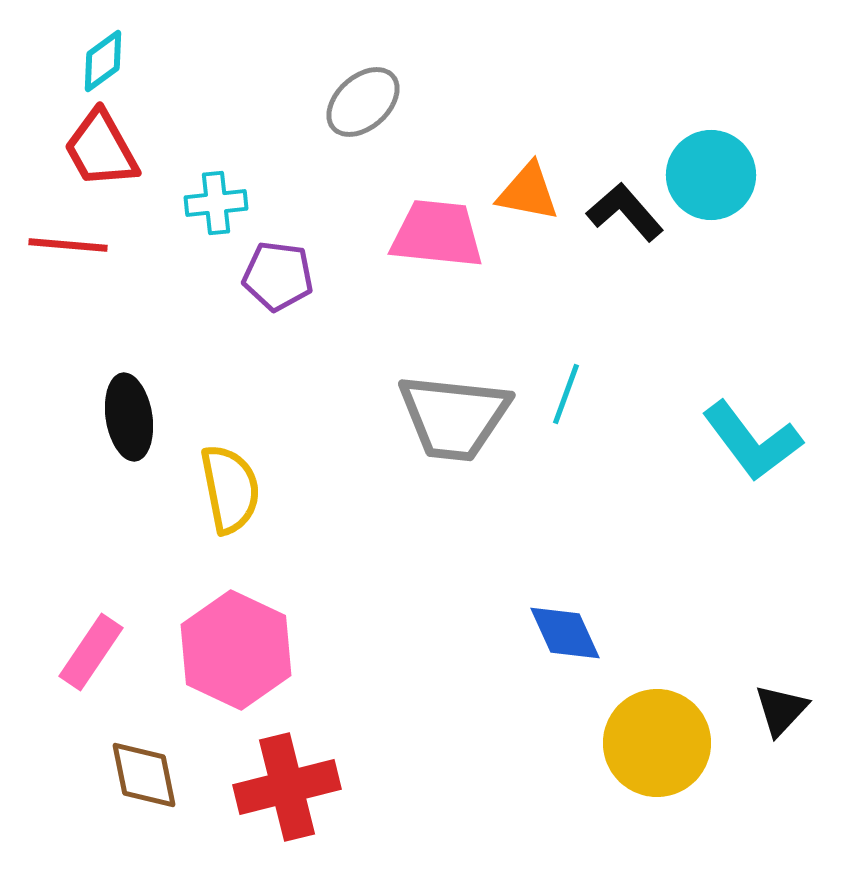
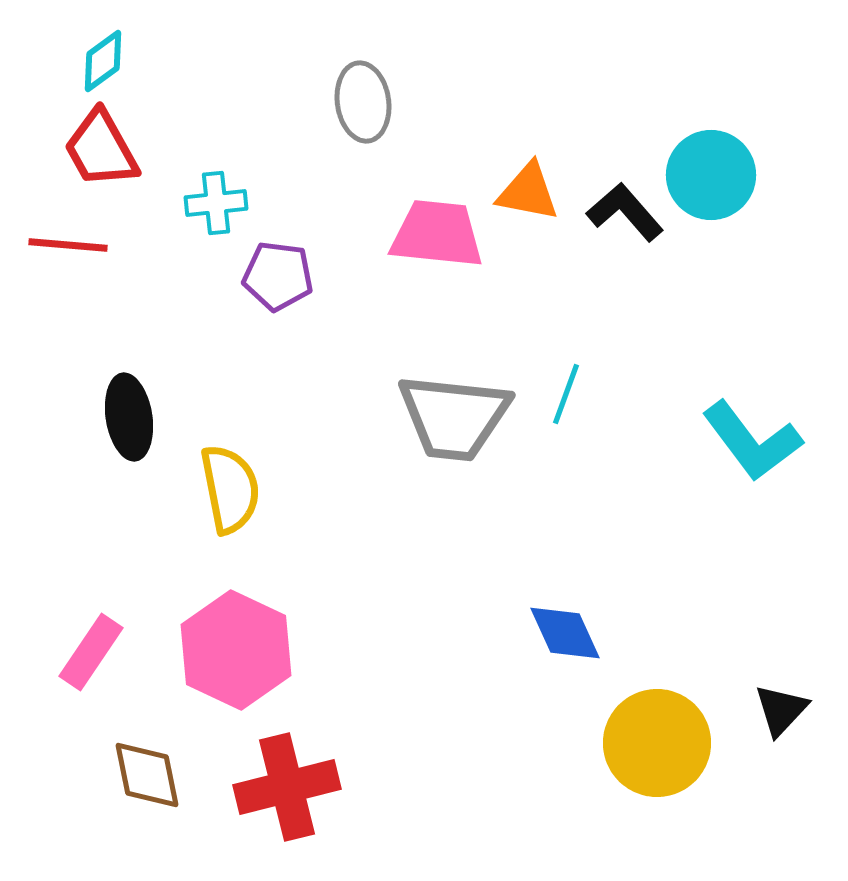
gray ellipse: rotated 56 degrees counterclockwise
brown diamond: moved 3 px right
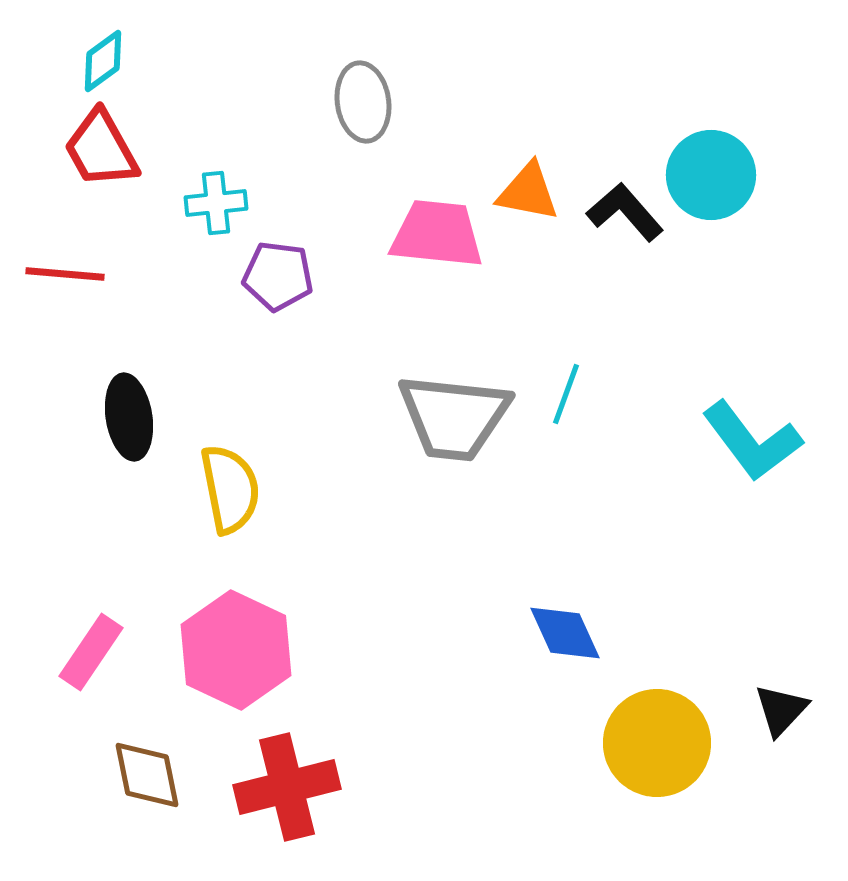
red line: moved 3 px left, 29 px down
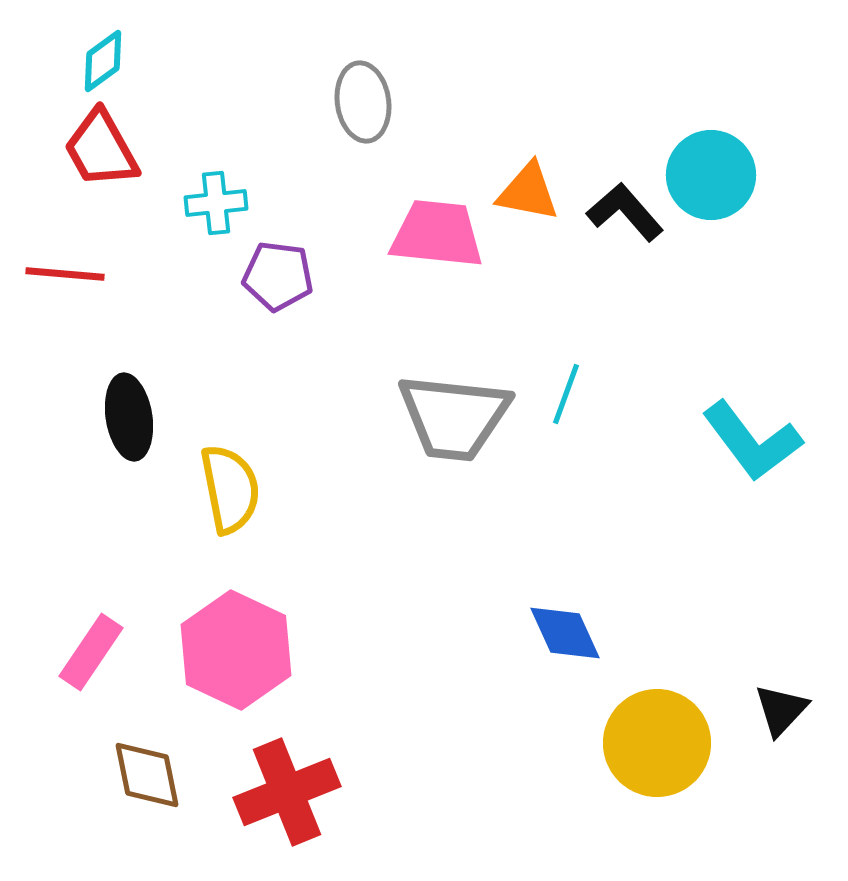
red cross: moved 5 px down; rotated 8 degrees counterclockwise
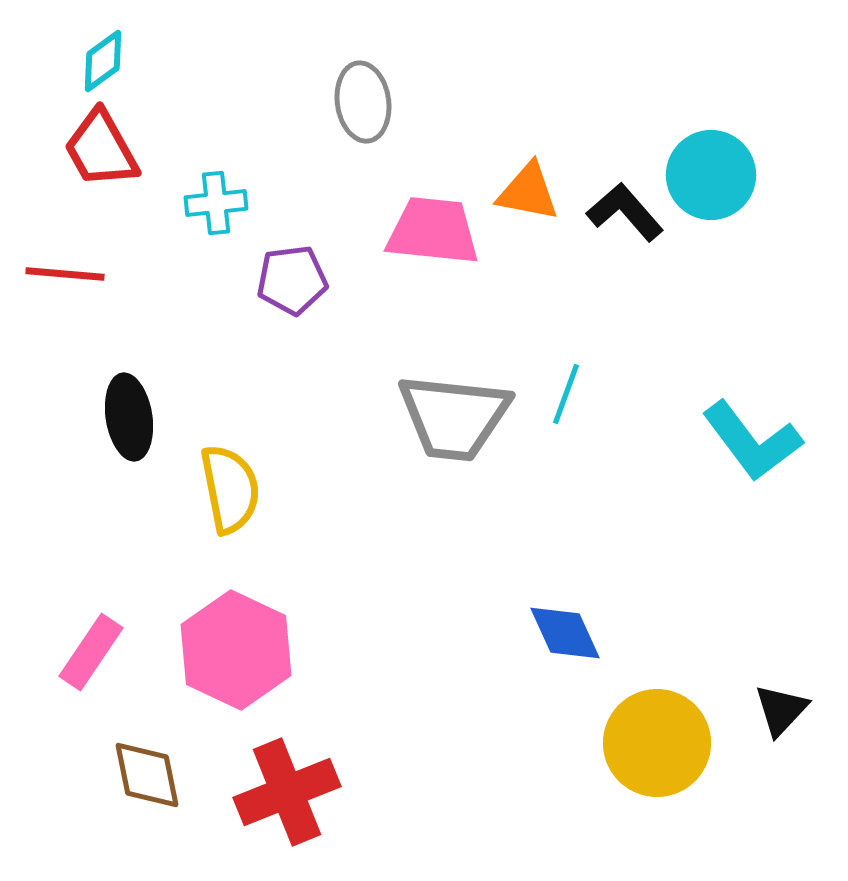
pink trapezoid: moved 4 px left, 3 px up
purple pentagon: moved 14 px right, 4 px down; rotated 14 degrees counterclockwise
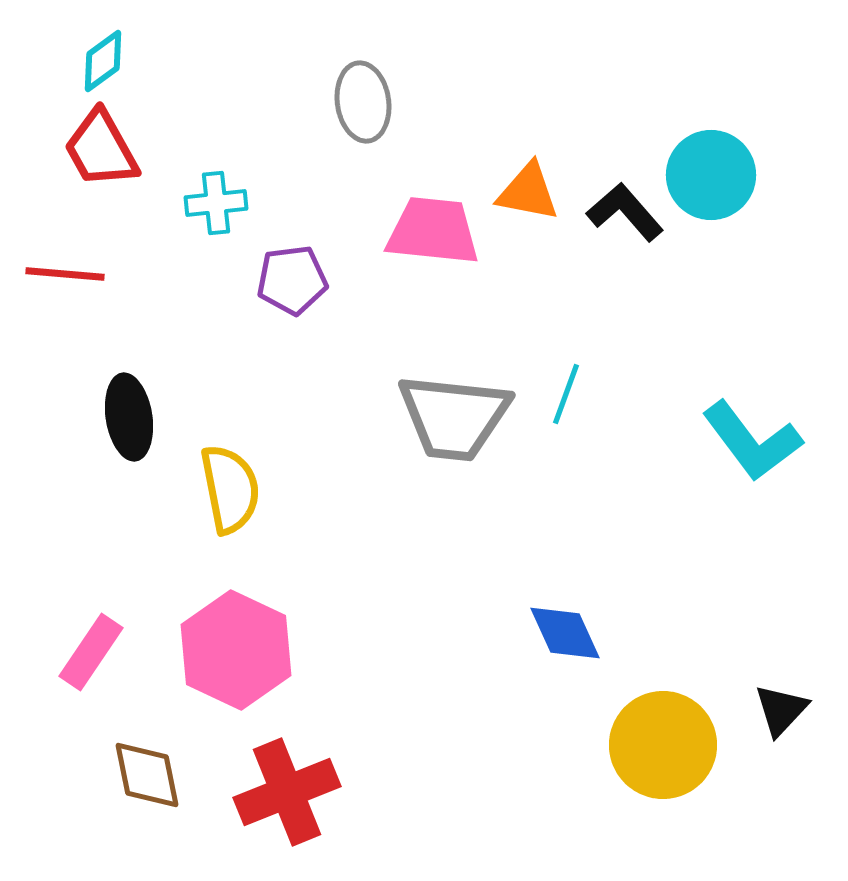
yellow circle: moved 6 px right, 2 px down
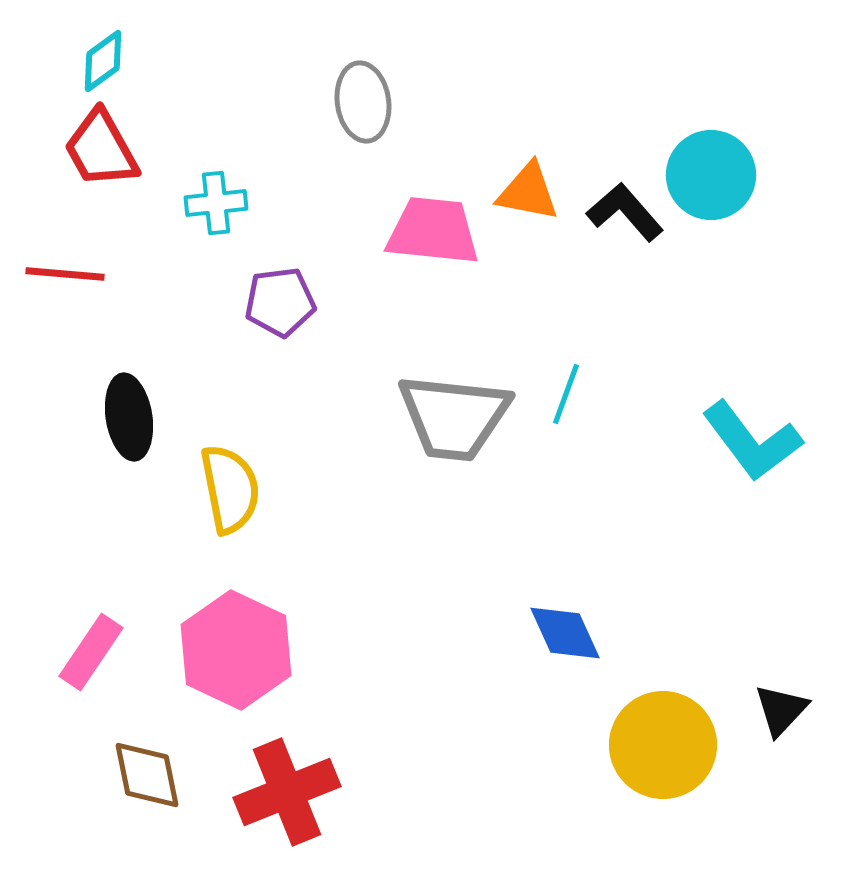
purple pentagon: moved 12 px left, 22 px down
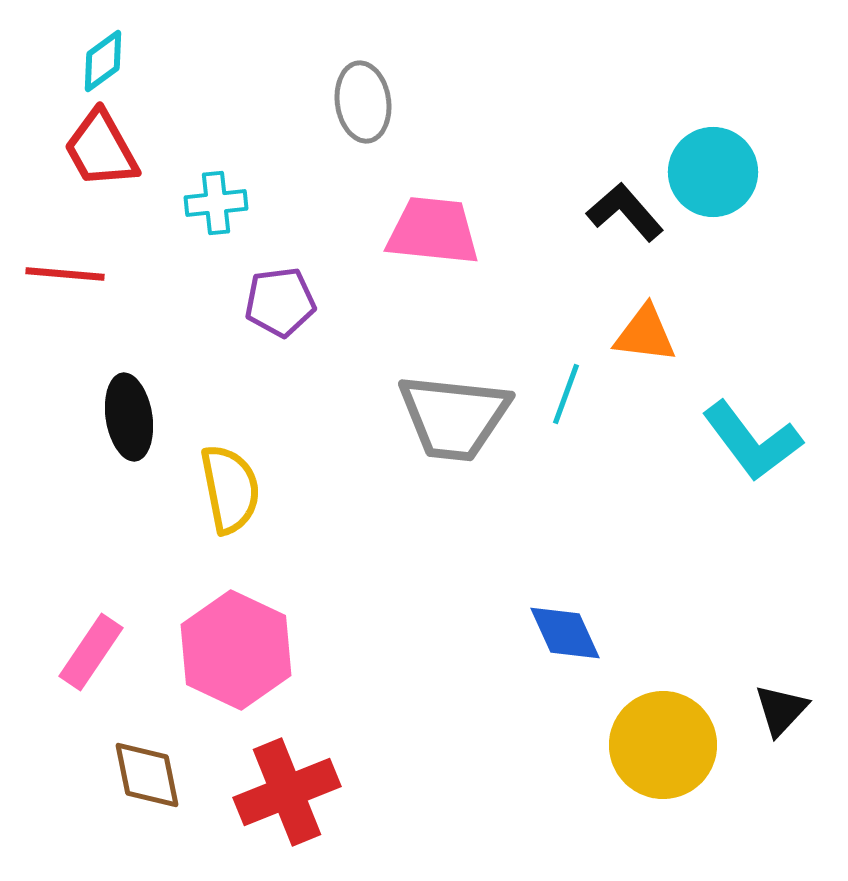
cyan circle: moved 2 px right, 3 px up
orange triangle: moved 117 px right, 142 px down; rotated 4 degrees counterclockwise
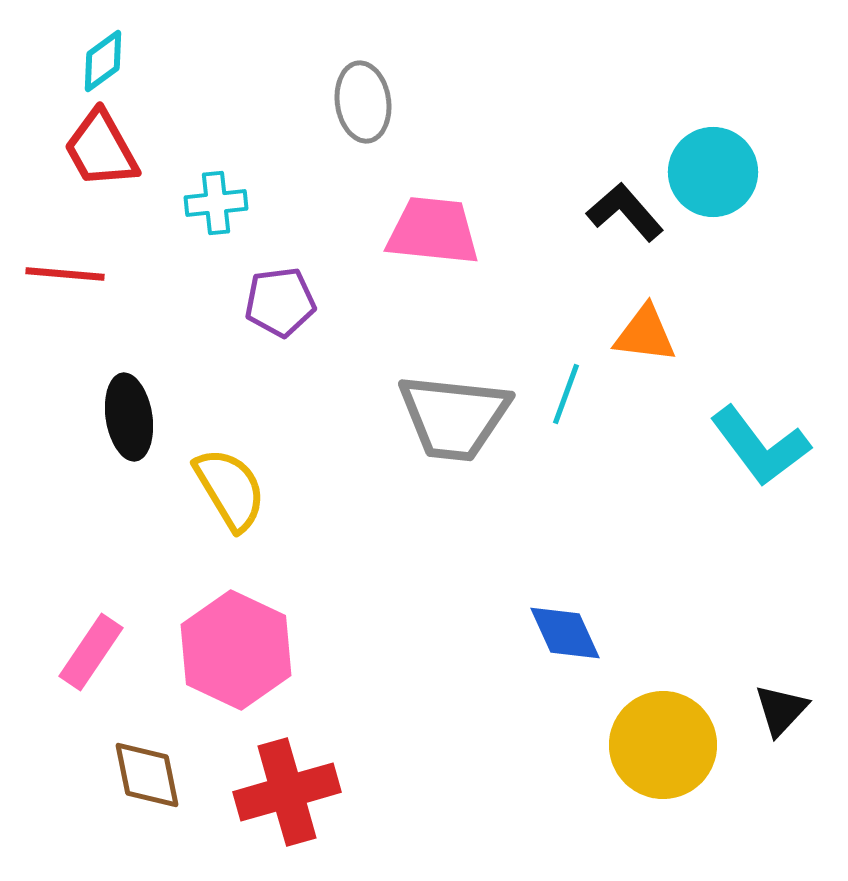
cyan L-shape: moved 8 px right, 5 px down
yellow semicircle: rotated 20 degrees counterclockwise
red cross: rotated 6 degrees clockwise
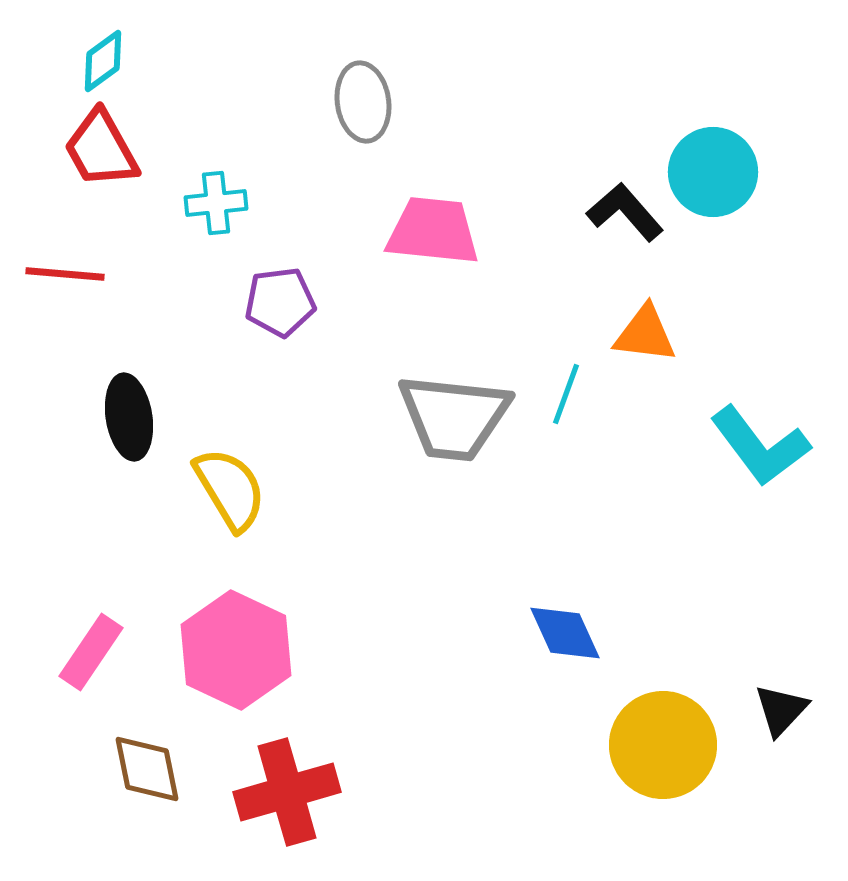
brown diamond: moved 6 px up
